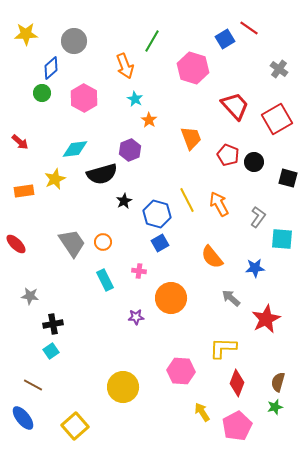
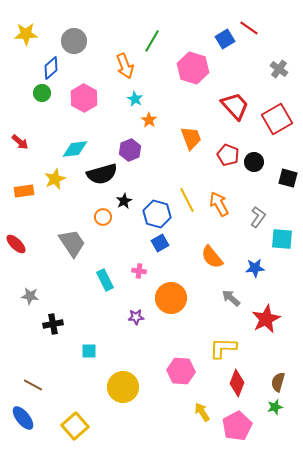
orange circle at (103, 242): moved 25 px up
cyan square at (51, 351): moved 38 px right; rotated 35 degrees clockwise
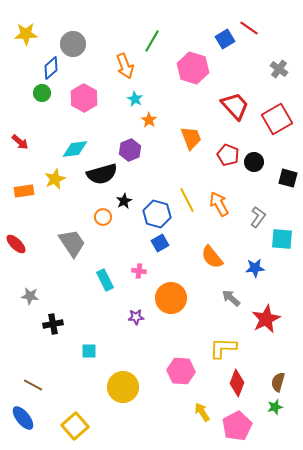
gray circle at (74, 41): moved 1 px left, 3 px down
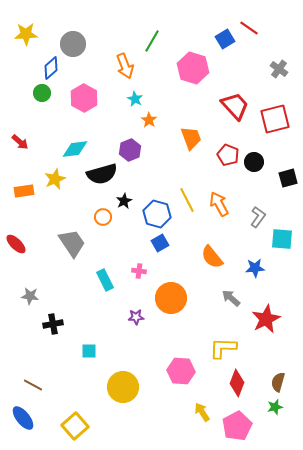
red square at (277, 119): moved 2 px left; rotated 16 degrees clockwise
black square at (288, 178): rotated 30 degrees counterclockwise
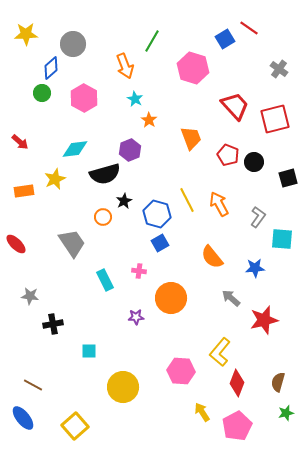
black semicircle at (102, 174): moved 3 px right
red star at (266, 319): moved 2 px left, 1 px down; rotated 12 degrees clockwise
yellow L-shape at (223, 348): moved 3 px left, 4 px down; rotated 52 degrees counterclockwise
green star at (275, 407): moved 11 px right, 6 px down
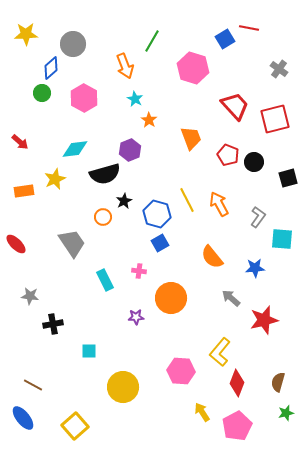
red line at (249, 28): rotated 24 degrees counterclockwise
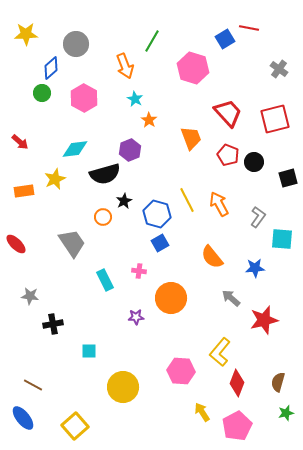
gray circle at (73, 44): moved 3 px right
red trapezoid at (235, 106): moved 7 px left, 7 px down
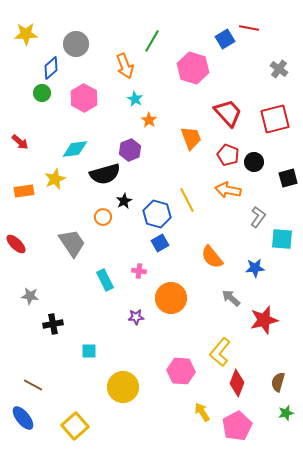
orange arrow at (219, 204): moved 9 px right, 14 px up; rotated 50 degrees counterclockwise
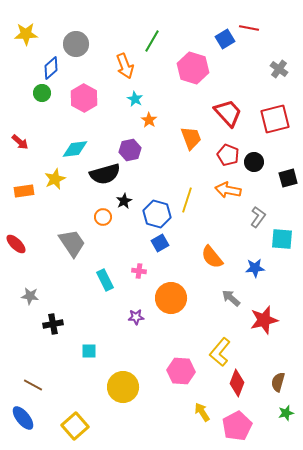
purple hexagon at (130, 150): rotated 10 degrees clockwise
yellow line at (187, 200): rotated 45 degrees clockwise
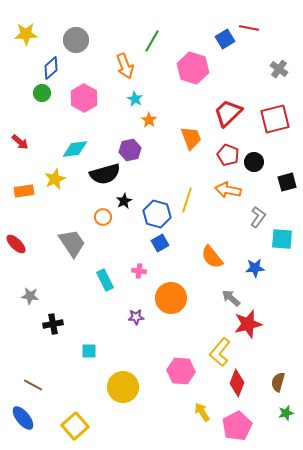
gray circle at (76, 44): moved 4 px up
red trapezoid at (228, 113): rotated 92 degrees counterclockwise
black square at (288, 178): moved 1 px left, 4 px down
red star at (264, 320): moved 16 px left, 4 px down
